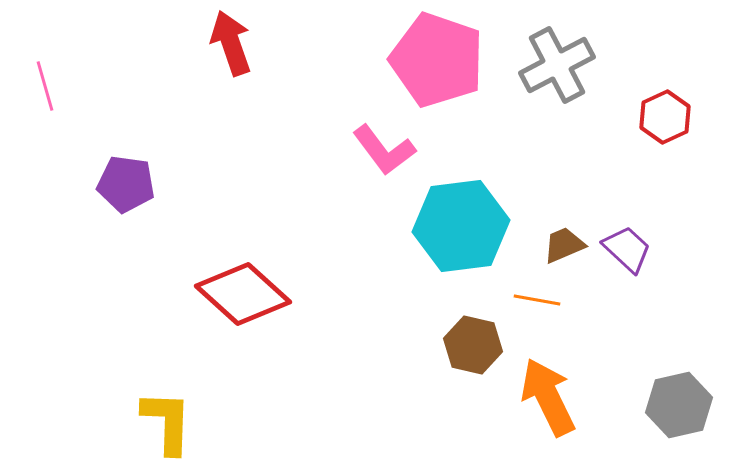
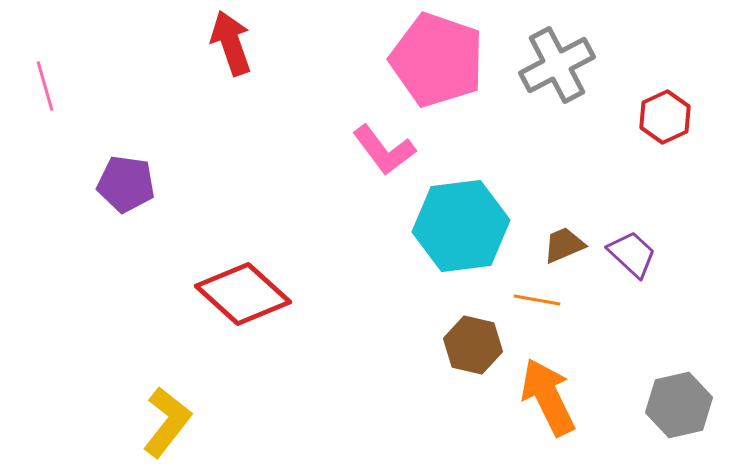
purple trapezoid: moved 5 px right, 5 px down
yellow L-shape: rotated 36 degrees clockwise
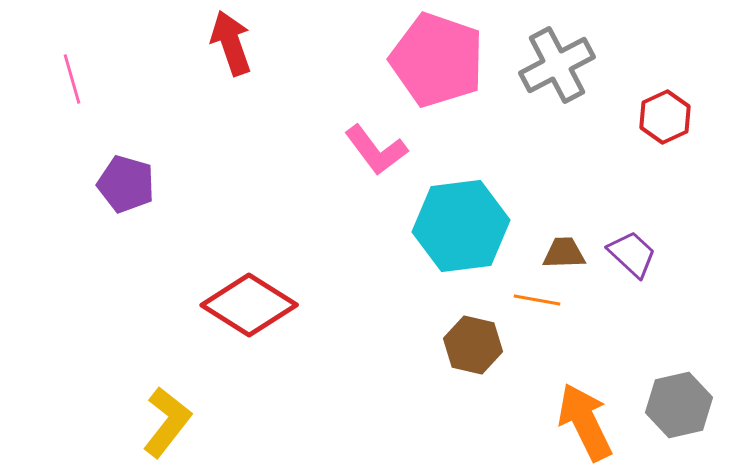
pink line: moved 27 px right, 7 px up
pink L-shape: moved 8 px left
purple pentagon: rotated 8 degrees clockwise
brown trapezoid: moved 8 px down; rotated 21 degrees clockwise
red diamond: moved 6 px right, 11 px down; rotated 10 degrees counterclockwise
orange arrow: moved 37 px right, 25 px down
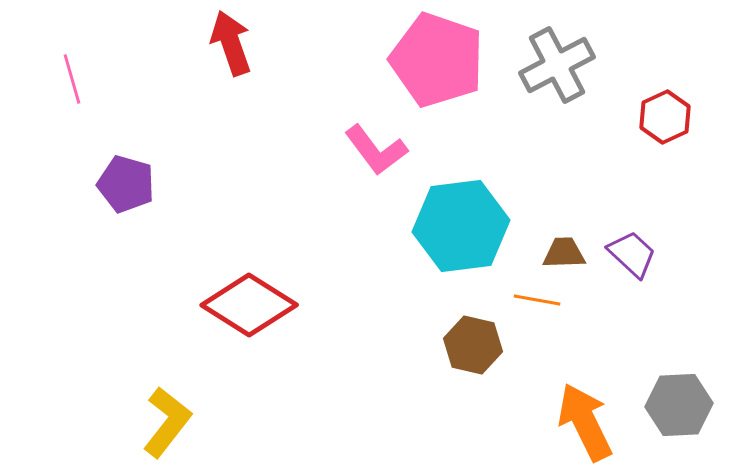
gray hexagon: rotated 10 degrees clockwise
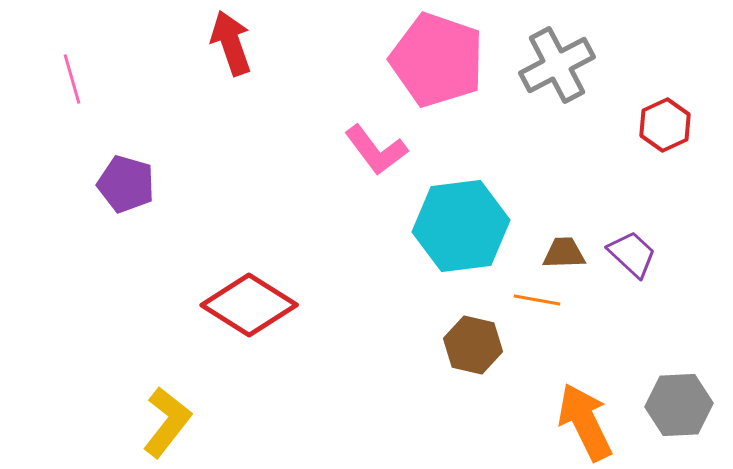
red hexagon: moved 8 px down
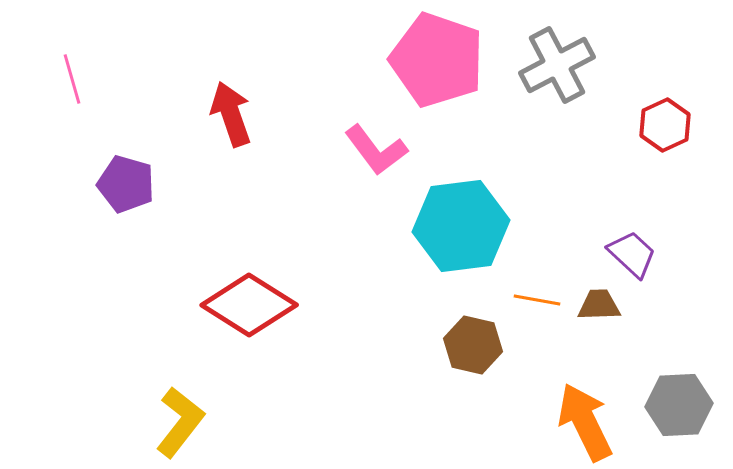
red arrow: moved 71 px down
brown trapezoid: moved 35 px right, 52 px down
yellow L-shape: moved 13 px right
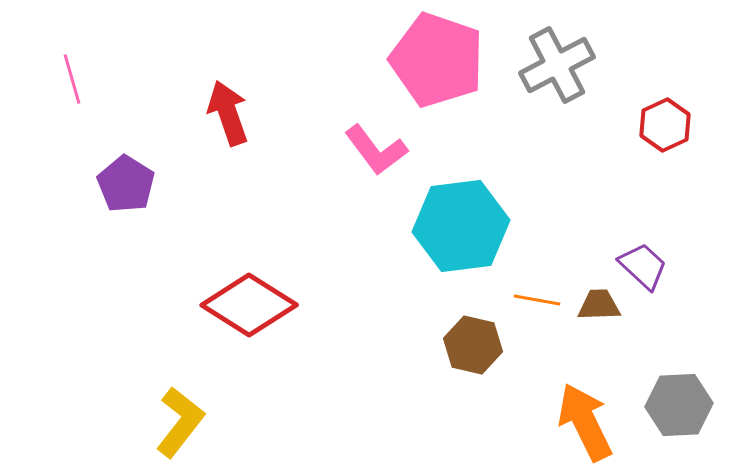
red arrow: moved 3 px left, 1 px up
purple pentagon: rotated 16 degrees clockwise
purple trapezoid: moved 11 px right, 12 px down
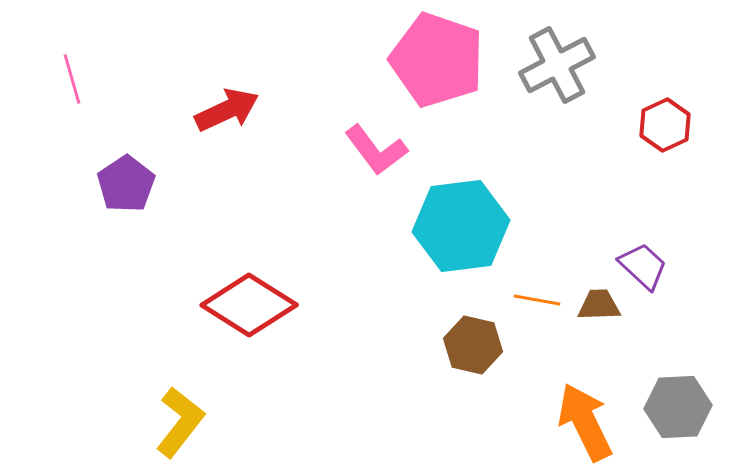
red arrow: moved 1 px left, 3 px up; rotated 84 degrees clockwise
purple pentagon: rotated 6 degrees clockwise
gray hexagon: moved 1 px left, 2 px down
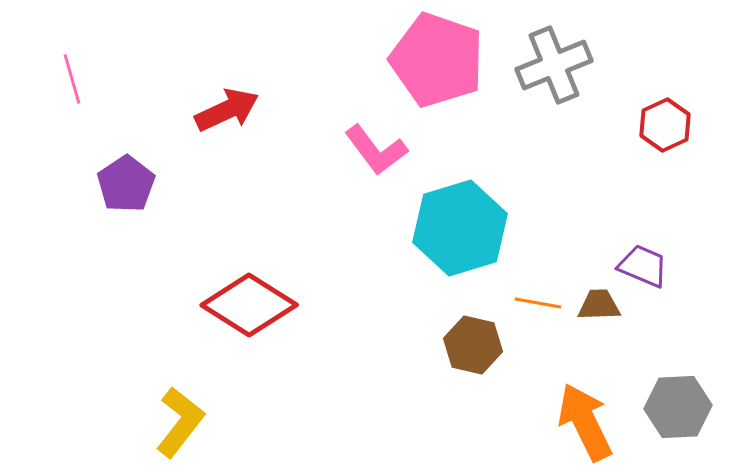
gray cross: moved 3 px left; rotated 6 degrees clockwise
cyan hexagon: moved 1 px left, 2 px down; rotated 10 degrees counterclockwise
purple trapezoid: rotated 20 degrees counterclockwise
orange line: moved 1 px right, 3 px down
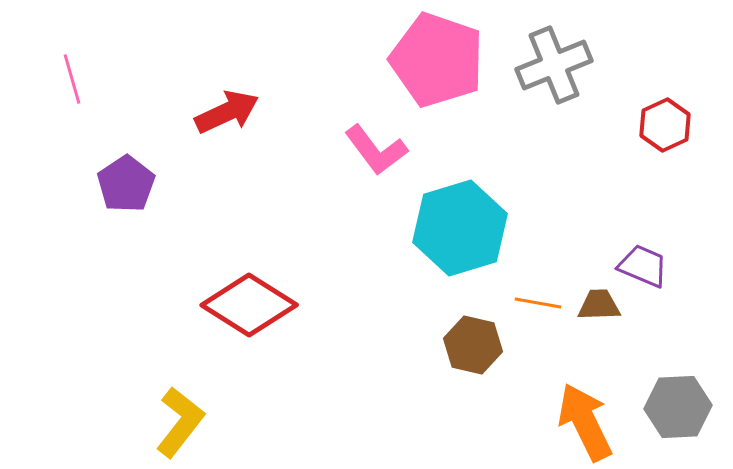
red arrow: moved 2 px down
